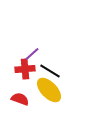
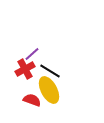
red cross: rotated 24 degrees counterclockwise
yellow ellipse: rotated 16 degrees clockwise
red semicircle: moved 12 px right, 1 px down
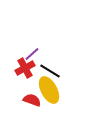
red cross: moved 1 px up
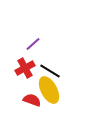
purple line: moved 1 px right, 10 px up
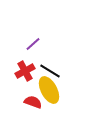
red cross: moved 3 px down
red semicircle: moved 1 px right, 2 px down
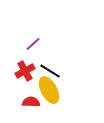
red semicircle: moved 2 px left; rotated 18 degrees counterclockwise
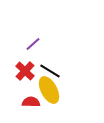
red cross: rotated 18 degrees counterclockwise
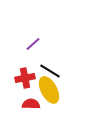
red cross: moved 7 px down; rotated 36 degrees clockwise
red semicircle: moved 2 px down
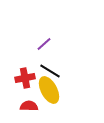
purple line: moved 11 px right
red semicircle: moved 2 px left, 2 px down
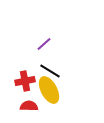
red cross: moved 3 px down
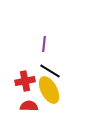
purple line: rotated 42 degrees counterclockwise
